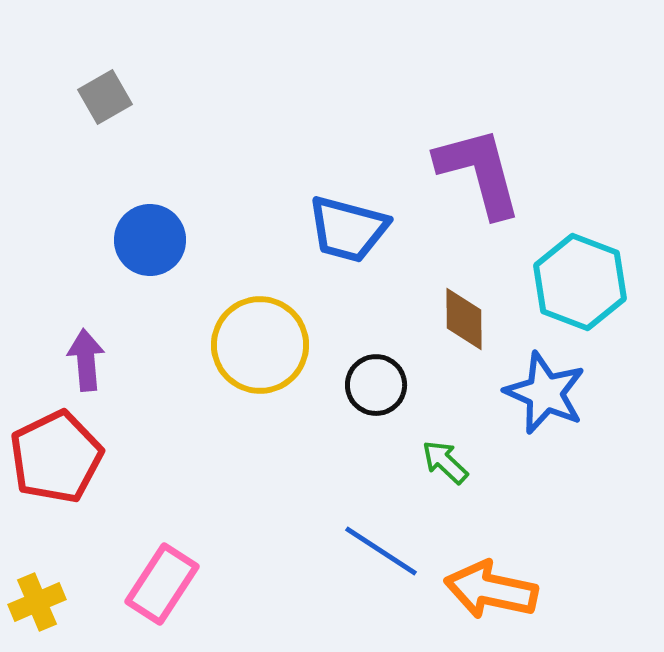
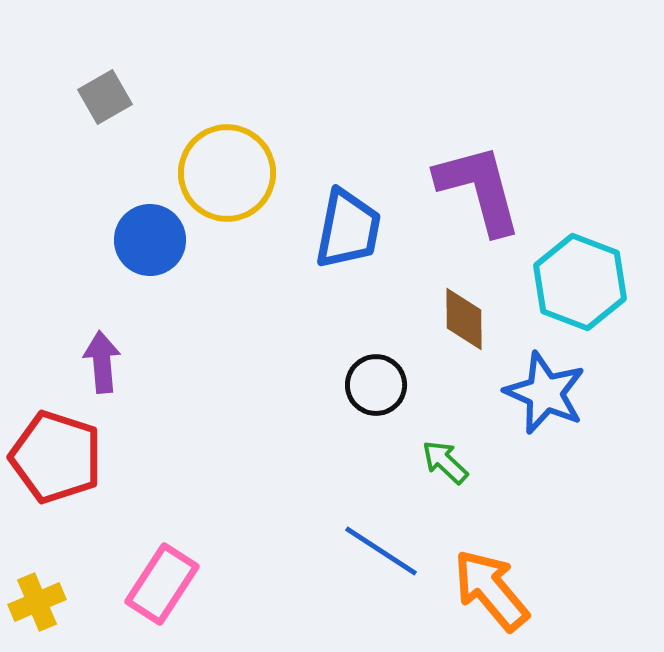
purple L-shape: moved 17 px down
blue trapezoid: rotated 94 degrees counterclockwise
yellow circle: moved 33 px left, 172 px up
purple arrow: moved 16 px right, 2 px down
red pentagon: rotated 28 degrees counterclockwise
orange arrow: rotated 38 degrees clockwise
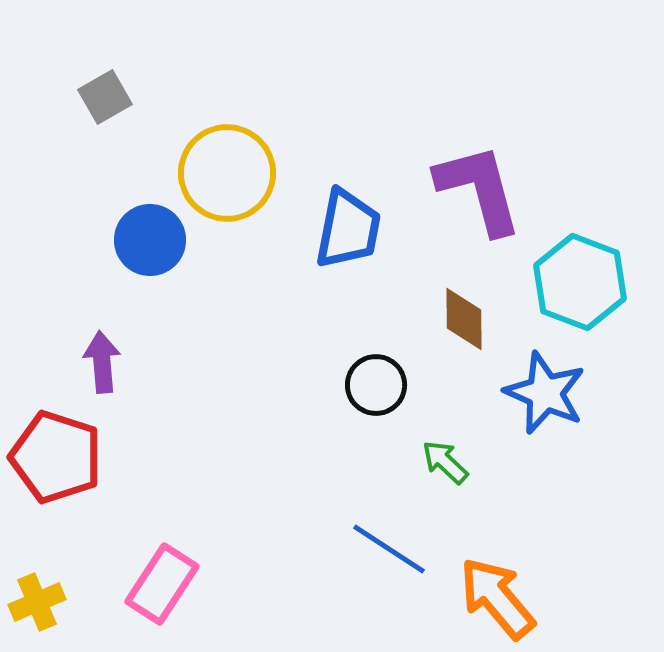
blue line: moved 8 px right, 2 px up
orange arrow: moved 6 px right, 8 px down
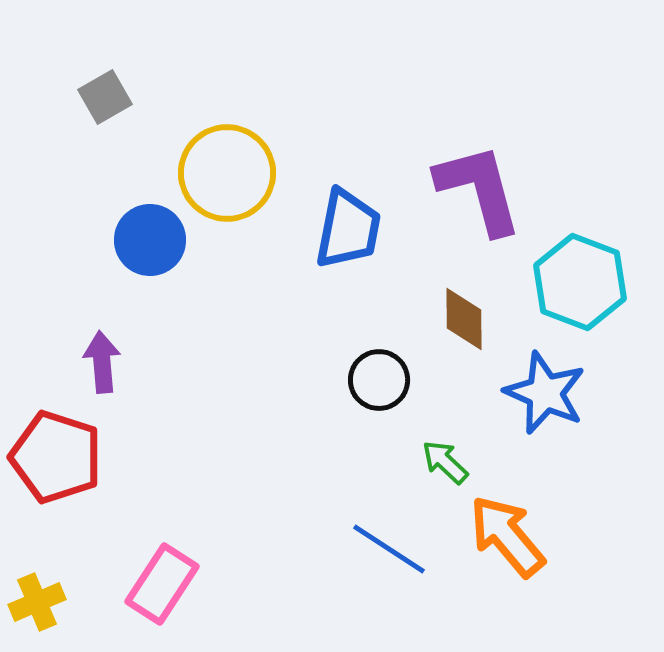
black circle: moved 3 px right, 5 px up
orange arrow: moved 10 px right, 62 px up
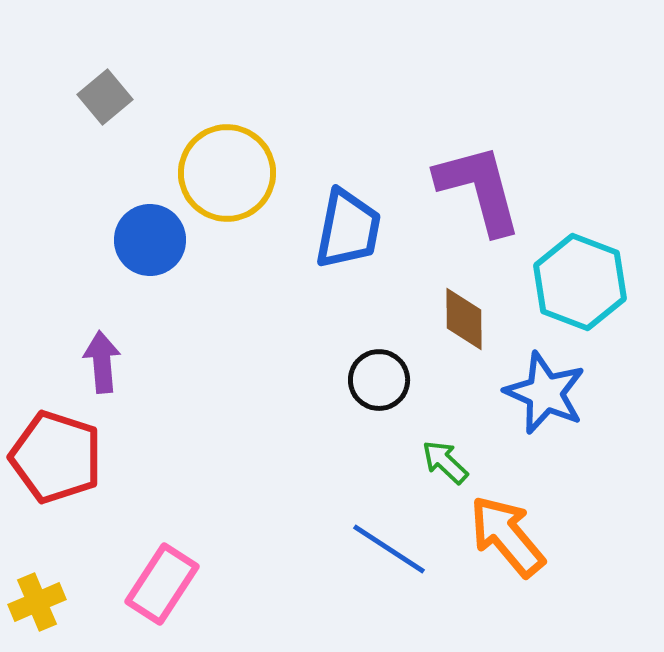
gray square: rotated 10 degrees counterclockwise
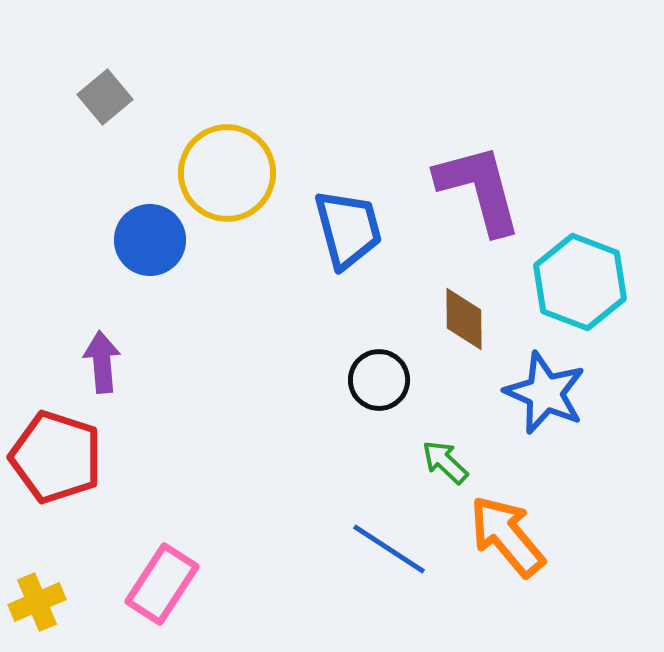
blue trapezoid: rotated 26 degrees counterclockwise
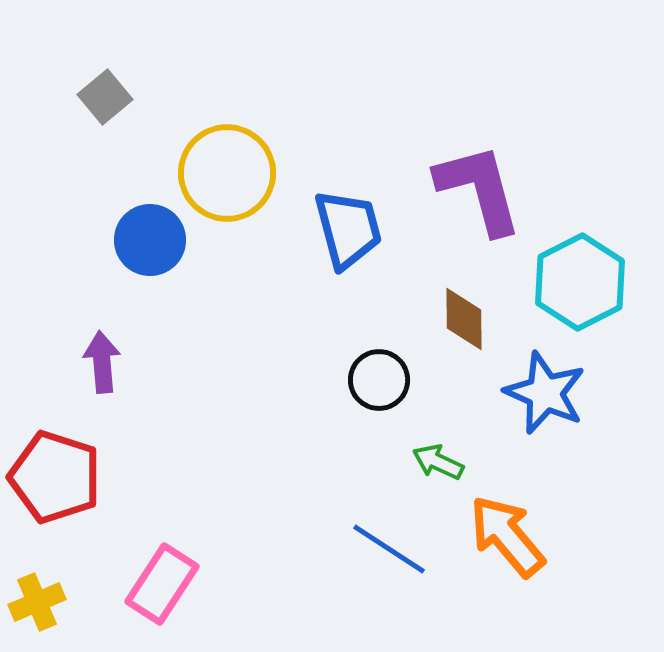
cyan hexagon: rotated 12 degrees clockwise
red pentagon: moved 1 px left, 20 px down
green arrow: moved 7 px left; rotated 18 degrees counterclockwise
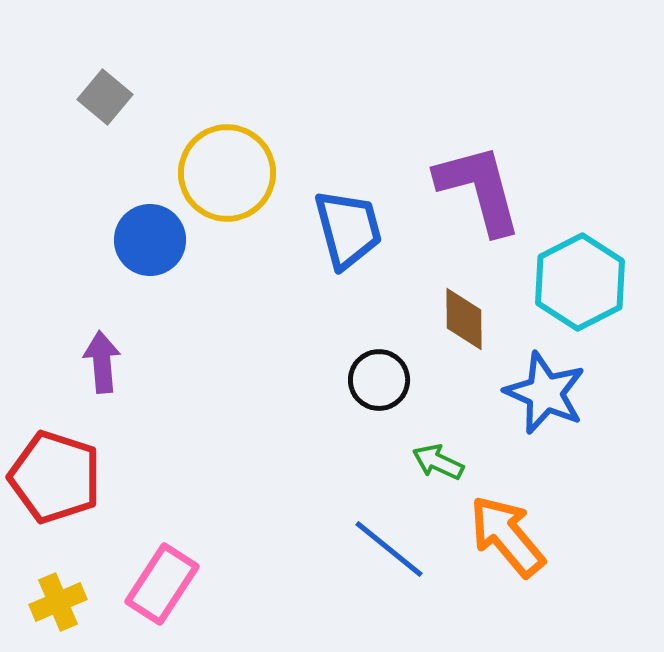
gray square: rotated 10 degrees counterclockwise
blue line: rotated 6 degrees clockwise
yellow cross: moved 21 px right
